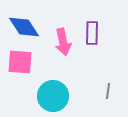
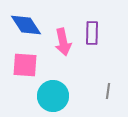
blue diamond: moved 2 px right, 2 px up
pink square: moved 5 px right, 3 px down
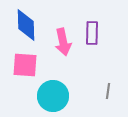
blue diamond: rotated 32 degrees clockwise
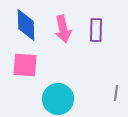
purple rectangle: moved 4 px right, 3 px up
pink arrow: moved 13 px up
gray line: moved 8 px right, 2 px down
cyan circle: moved 5 px right, 3 px down
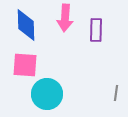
pink arrow: moved 2 px right, 11 px up; rotated 16 degrees clockwise
cyan circle: moved 11 px left, 5 px up
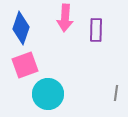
blue diamond: moved 5 px left, 3 px down; rotated 20 degrees clockwise
pink square: rotated 24 degrees counterclockwise
cyan circle: moved 1 px right
